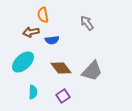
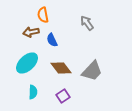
blue semicircle: rotated 72 degrees clockwise
cyan ellipse: moved 4 px right, 1 px down
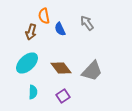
orange semicircle: moved 1 px right, 1 px down
brown arrow: rotated 63 degrees counterclockwise
blue semicircle: moved 8 px right, 11 px up
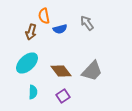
blue semicircle: rotated 80 degrees counterclockwise
brown diamond: moved 3 px down
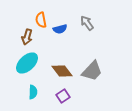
orange semicircle: moved 3 px left, 4 px down
brown arrow: moved 4 px left, 5 px down
brown diamond: moved 1 px right
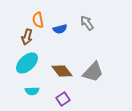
orange semicircle: moved 3 px left
gray trapezoid: moved 1 px right, 1 px down
cyan semicircle: moved 1 px left, 1 px up; rotated 88 degrees clockwise
purple square: moved 3 px down
